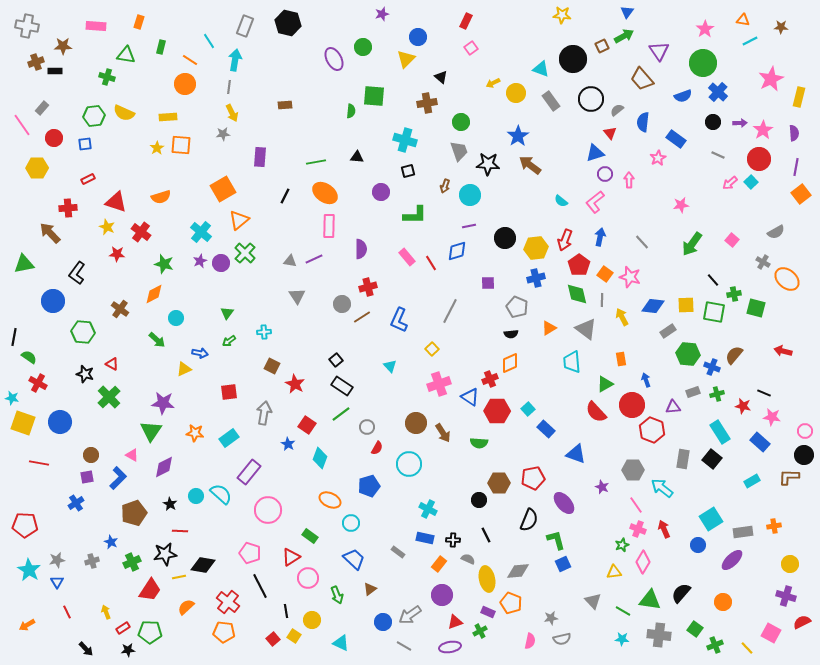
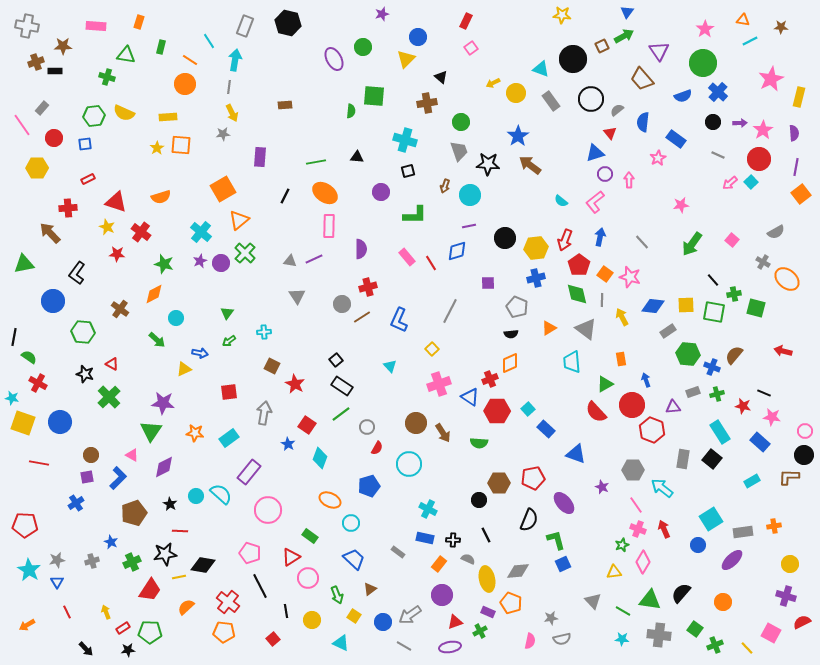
yellow square at (294, 636): moved 60 px right, 20 px up
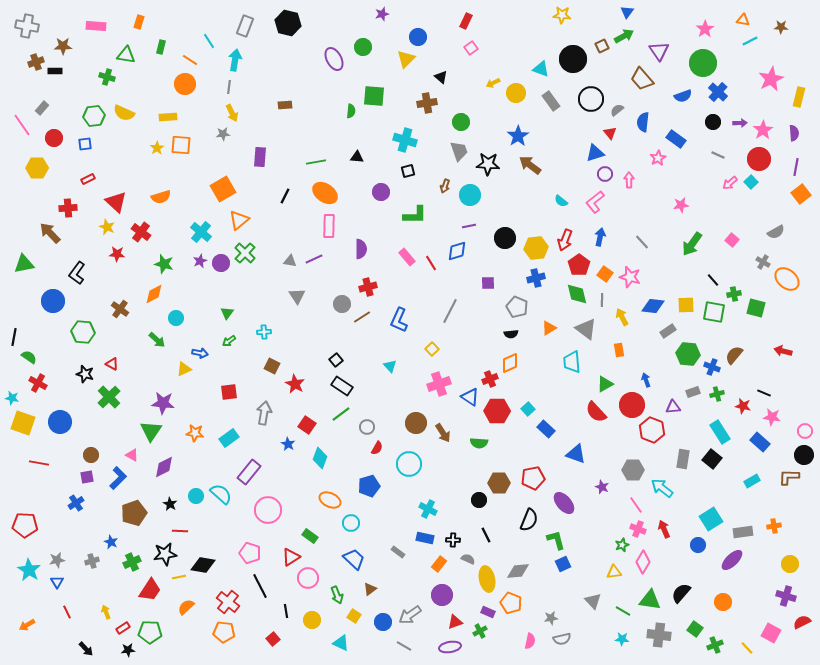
red triangle at (116, 202): rotated 25 degrees clockwise
orange rectangle at (621, 359): moved 2 px left, 9 px up
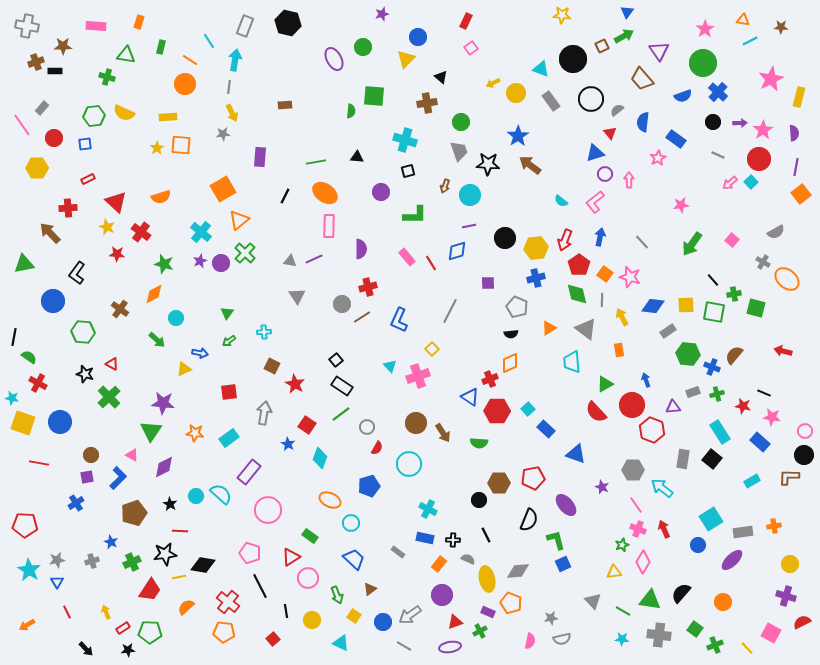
pink cross at (439, 384): moved 21 px left, 8 px up
purple ellipse at (564, 503): moved 2 px right, 2 px down
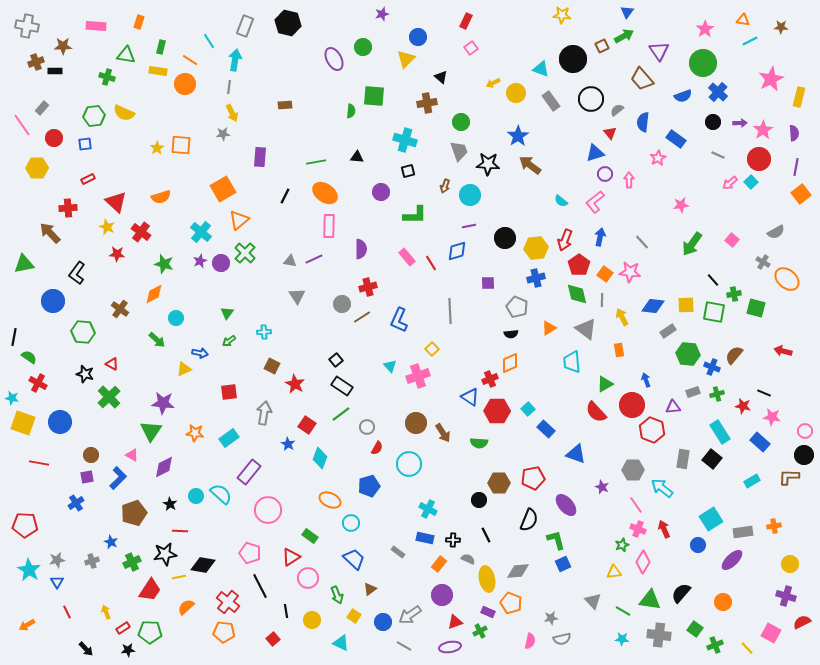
yellow rectangle at (168, 117): moved 10 px left, 46 px up; rotated 12 degrees clockwise
pink star at (630, 277): moved 5 px up; rotated 10 degrees counterclockwise
gray line at (450, 311): rotated 30 degrees counterclockwise
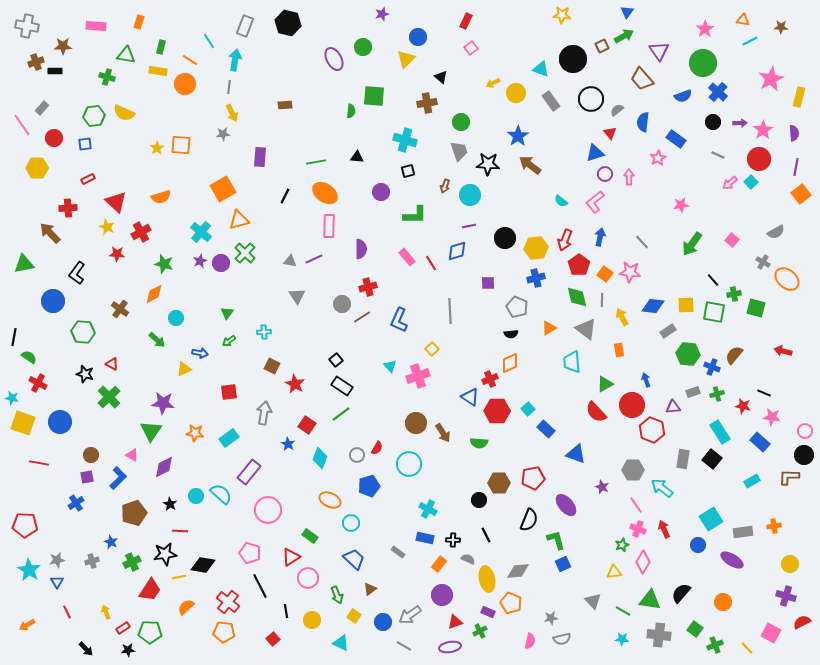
pink arrow at (629, 180): moved 3 px up
orange triangle at (239, 220): rotated 25 degrees clockwise
red cross at (141, 232): rotated 24 degrees clockwise
green diamond at (577, 294): moved 3 px down
gray circle at (367, 427): moved 10 px left, 28 px down
purple ellipse at (732, 560): rotated 75 degrees clockwise
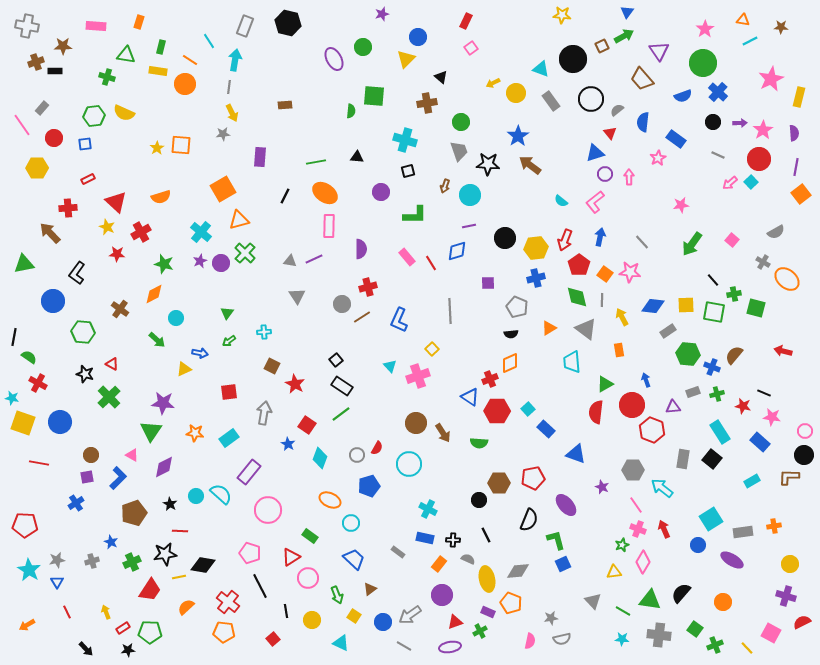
red semicircle at (596, 412): rotated 50 degrees clockwise
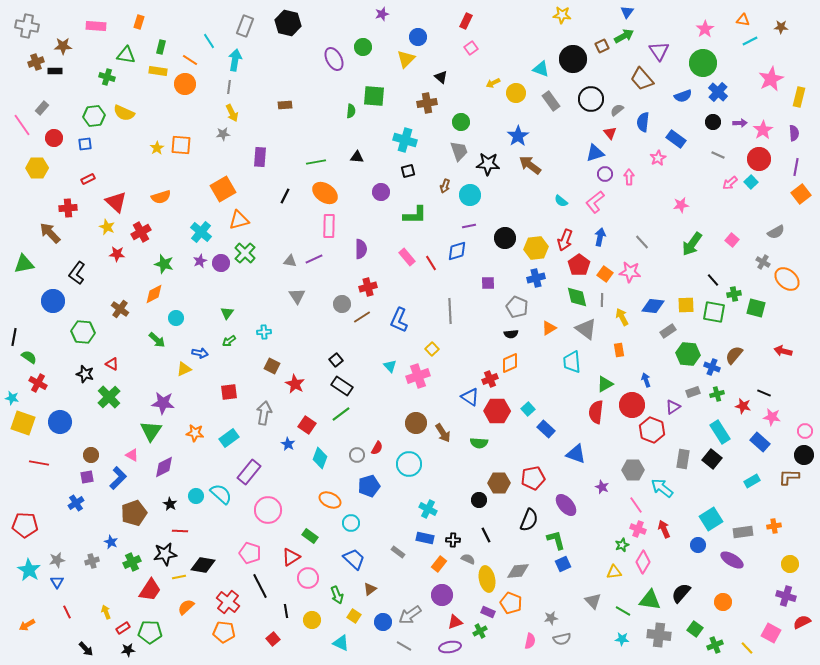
purple triangle at (673, 407): rotated 28 degrees counterclockwise
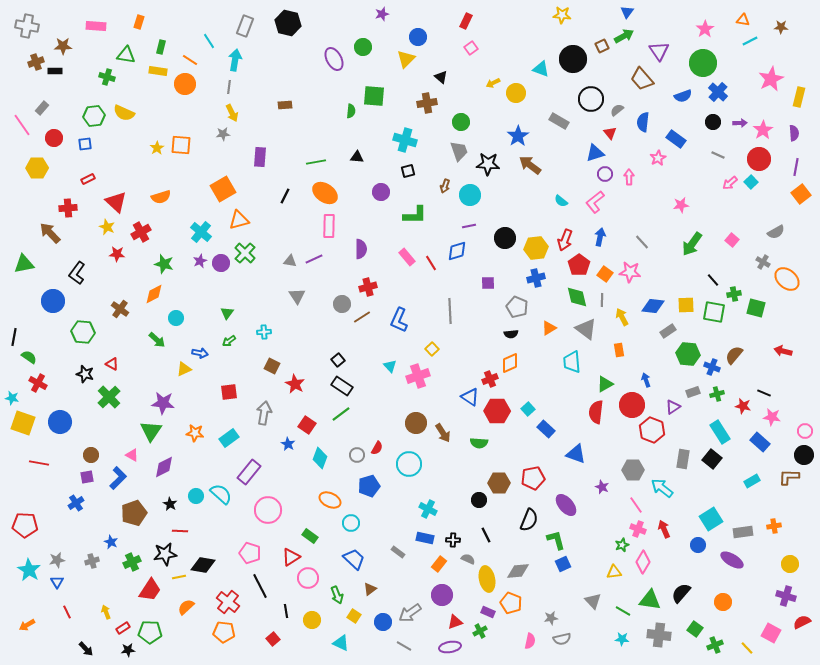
gray rectangle at (551, 101): moved 8 px right, 20 px down; rotated 24 degrees counterclockwise
black square at (336, 360): moved 2 px right
gray arrow at (410, 615): moved 2 px up
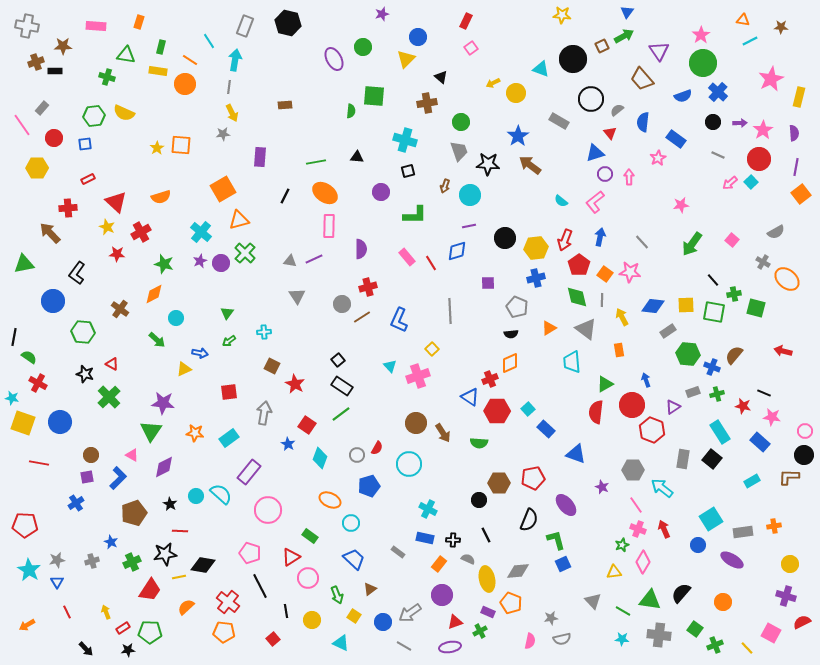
pink star at (705, 29): moved 4 px left, 6 px down
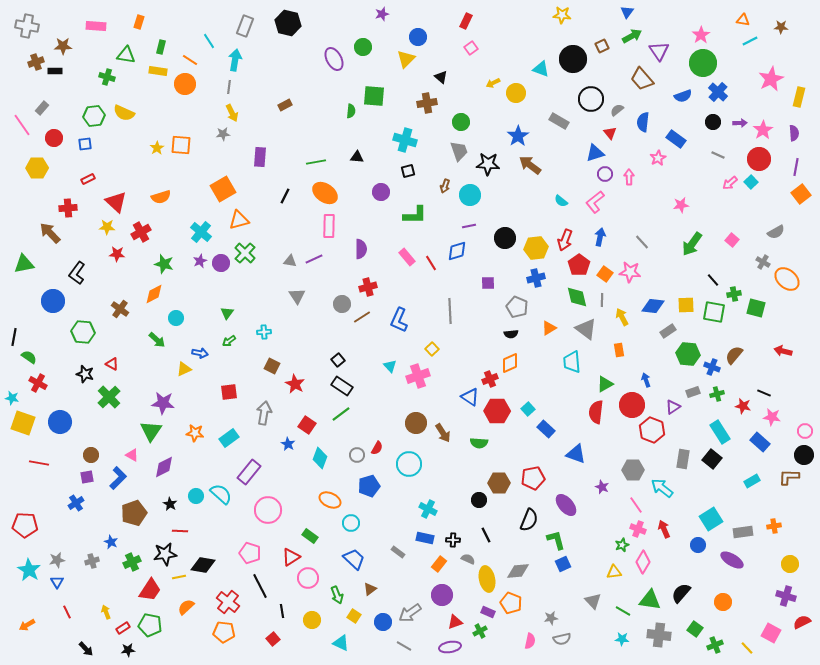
green arrow at (624, 36): moved 8 px right
brown rectangle at (285, 105): rotated 24 degrees counterclockwise
yellow star at (107, 227): rotated 21 degrees counterclockwise
black line at (286, 611): moved 4 px left
green pentagon at (150, 632): moved 7 px up; rotated 10 degrees clockwise
